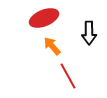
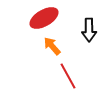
red ellipse: rotated 8 degrees counterclockwise
black arrow: moved 3 px up
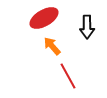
black arrow: moved 2 px left, 3 px up
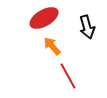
black arrow: rotated 15 degrees counterclockwise
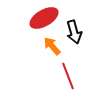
black arrow: moved 13 px left, 5 px down
red line: rotated 8 degrees clockwise
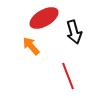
orange arrow: moved 21 px left
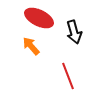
red ellipse: moved 5 px left; rotated 56 degrees clockwise
